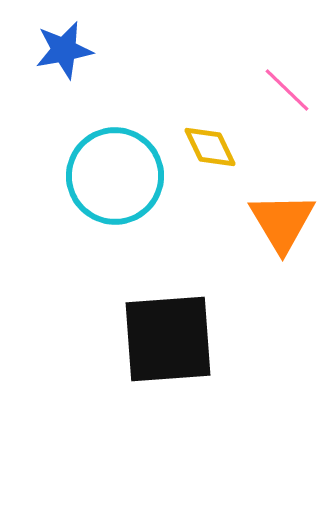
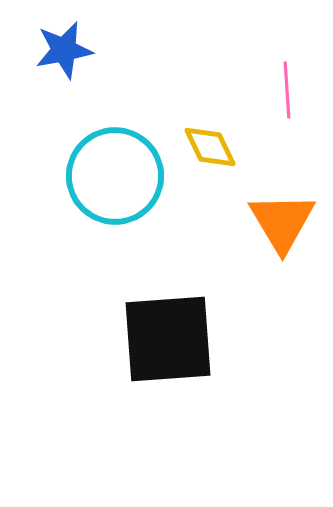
pink line: rotated 42 degrees clockwise
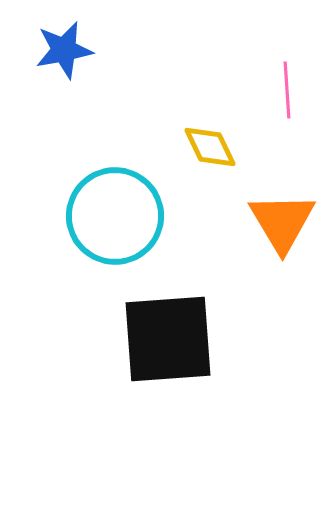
cyan circle: moved 40 px down
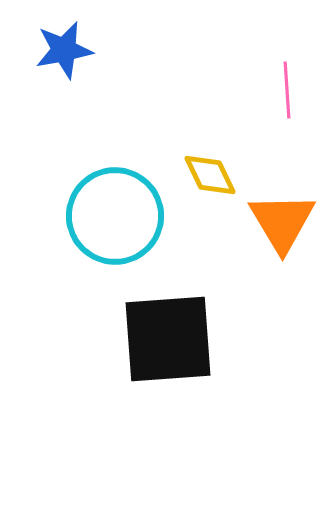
yellow diamond: moved 28 px down
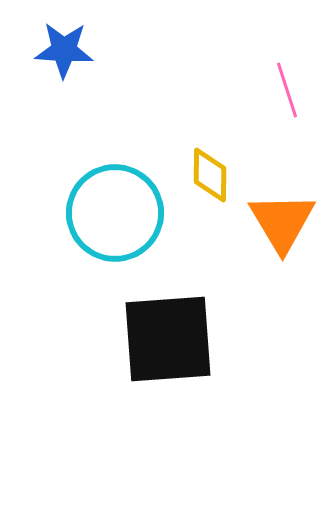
blue star: rotated 14 degrees clockwise
pink line: rotated 14 degrees counterclockwise
yellow diamond: rotated 26 degrees clockwise
cyan circle: moved 3 px up
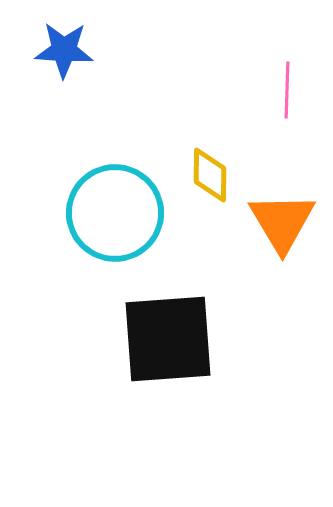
pink line: rotated 20 degrees clockwise
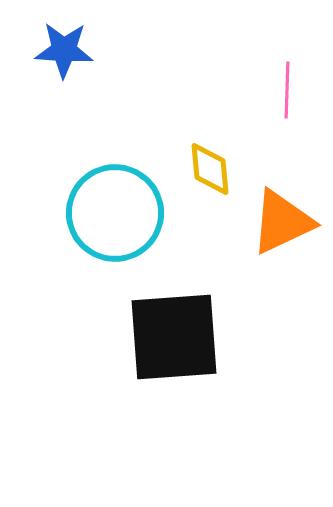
yellow diamond: moved 6 px up; rotated 6 degrees counterclockwise
orange triangle: rotated 36 degrees clockwise
black square: moved 6 px right, 2 px up
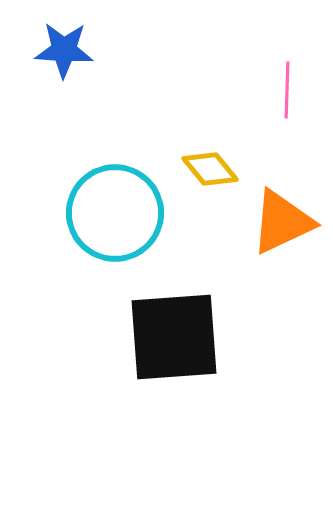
yellow diamond: rotated 34 degrees counterclockwise
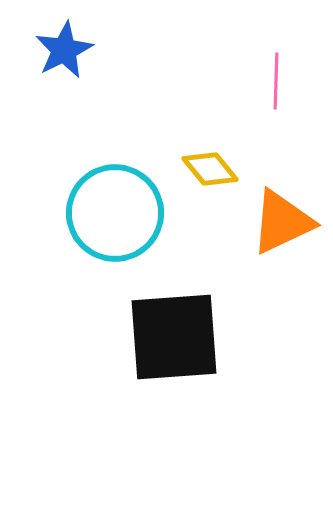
blue star: rotated 30 degrees counterclockwise
pink line: moved 11 px left, 9 px up
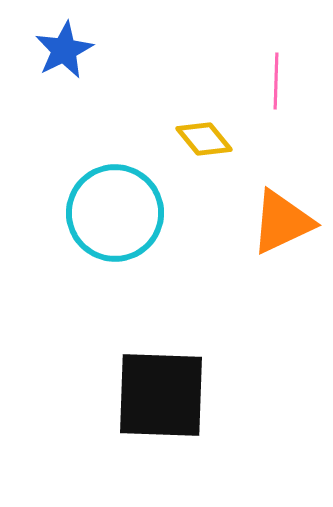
yellow diamond: moved 6 px left, 30 px up
black square: moved 13 px left, 58 px down; rotated 6 degrees clockwise
